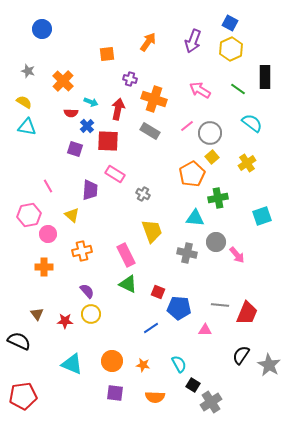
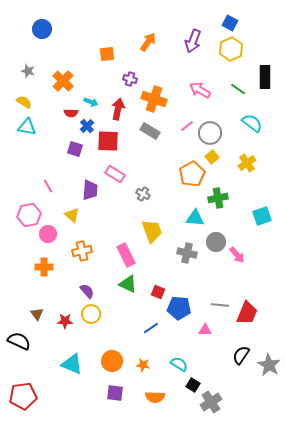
cyan semicircle at (179, 364): rotated 30 degrees counterclockwise
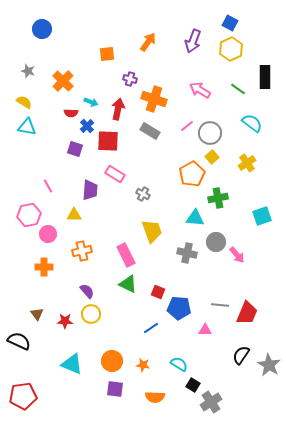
yellow triangle at (72, 215): moved 2 px right; rotated 42 degrees counterclockwise
purple square at (115, 393): moved 4 px up
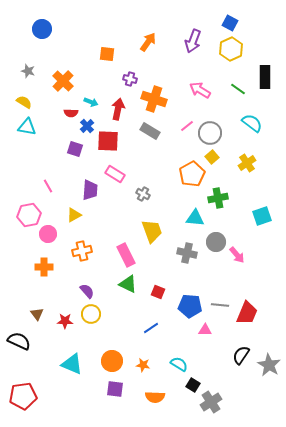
orange square at (107, 54): rotated 14 degrees clockwise
yellow triangle at (74, 215): rotated 28 degrees counterclockwise
blue pentagon at (179, 308): moved 11 px right, 2 px up
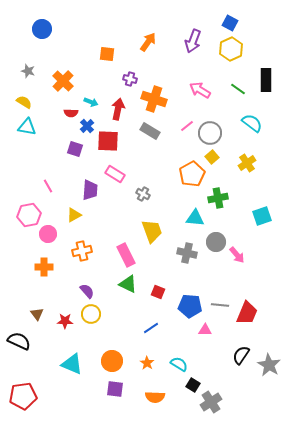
black rectangle at (265, 77): moved 1 px right, 3 px down
orange star at (143, 365): moved 4 px right, 2 px up; rotated 24 degrees clockwise
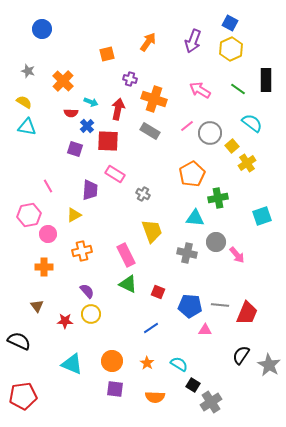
orange square at (107, 54): rotated 21 degrees counterclockwise
yellow square at (212, 157): moved 20 px right, 11 px up
brown triangle at (37, 314): moved 8 px up
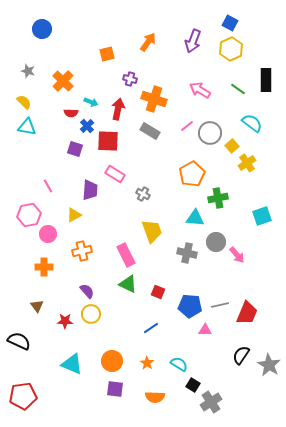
yellow semicircle at (24, 102): rotated 14 degrees clockwise
gray line at (220, 305): rotated 18 degrees counterclockwise
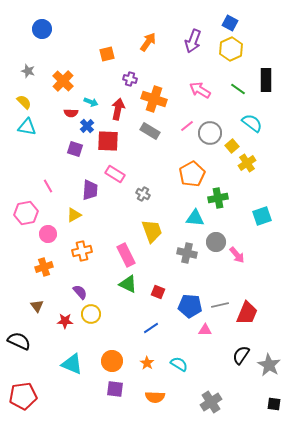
pink hexagon at (29, 215): moved 3 px left, 2 px up
orange cross at (44, 267): rotated 18 degrees counterclockwise
purple semicircle at (87, 291): moved 7 px left, 1 px down
black square at (193, 385): moved 81 px right, 19 px down; rotated 24 degrees counterclockwise
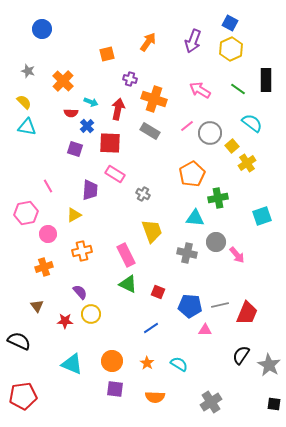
red square at (108, 141): moved 2 px right, 2 px down
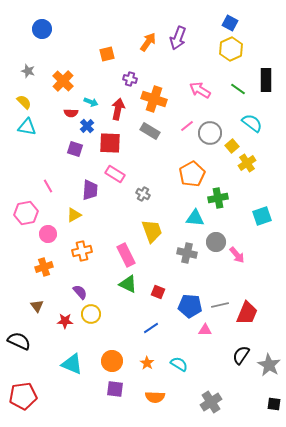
purple arrow at (193, 41): moved 15 px left, 3 px up
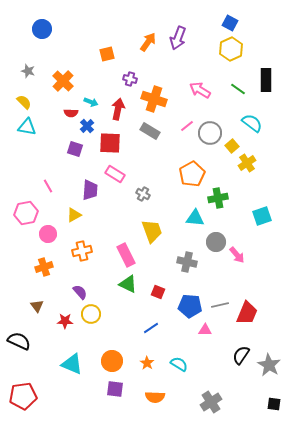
gray cross at (187, 253): moved 9 px down
